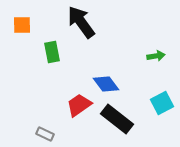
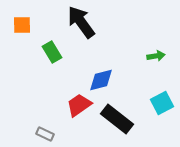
green rectangle: rotated 20 degrees counterclockwise
blue diamond: moved 5 px left, 4 px up; rotated 68 degrees counterclockwise
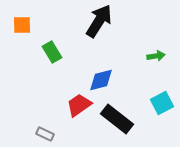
black arrow: moved 18 px right, 1 px up; rotated 68 degrees clockwise
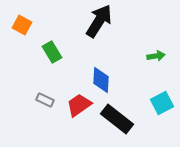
orange square: rotated 30 degrees clockwise
blue diamond: rotated 72 degrees counterclockwise
gray rectangle: moved 34 px up
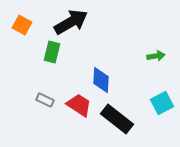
black arrow: moved 28 px left, 1 px down; rotated 28 degrees clockwise
green rectangle: rotated 45 degrees clockwise
red trapezoid: rotated 68 degrees clockwise
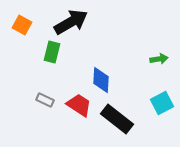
green arrow: moved 3 px right, 3 px down
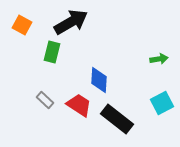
blue diamond: moved 2 px left
gray rectangle: rotated 18 degrees clockwise
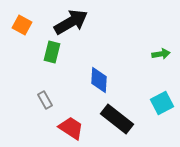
green arrow: moved 2 px right, 5 px up
gray rectangle: rotated 18 degrees clockwise
red trapezoid: moved 8 px left, 23 px down
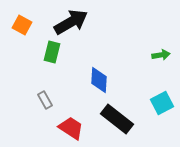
green arrow: moved 1 px down
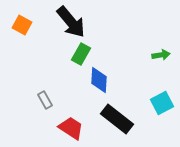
black arrow: rotated 80 degrees clockwise
green rectangle: moved 29 px right, 2 px down; rotated 15 degrees clockwise
